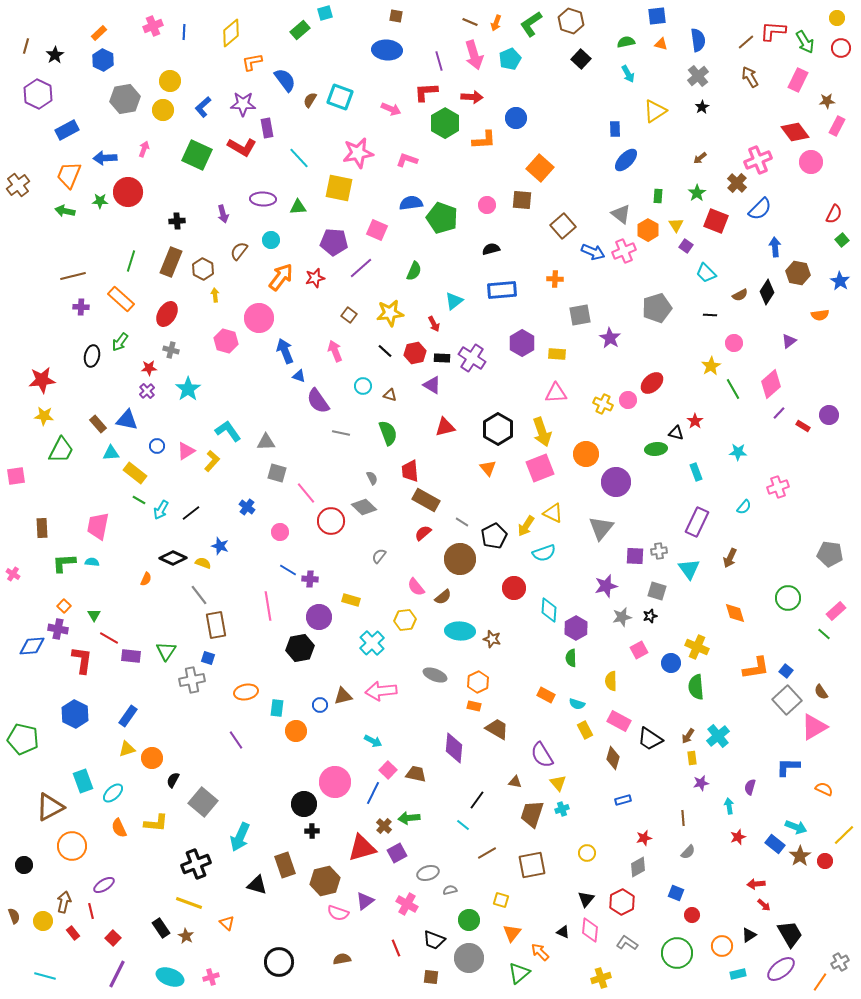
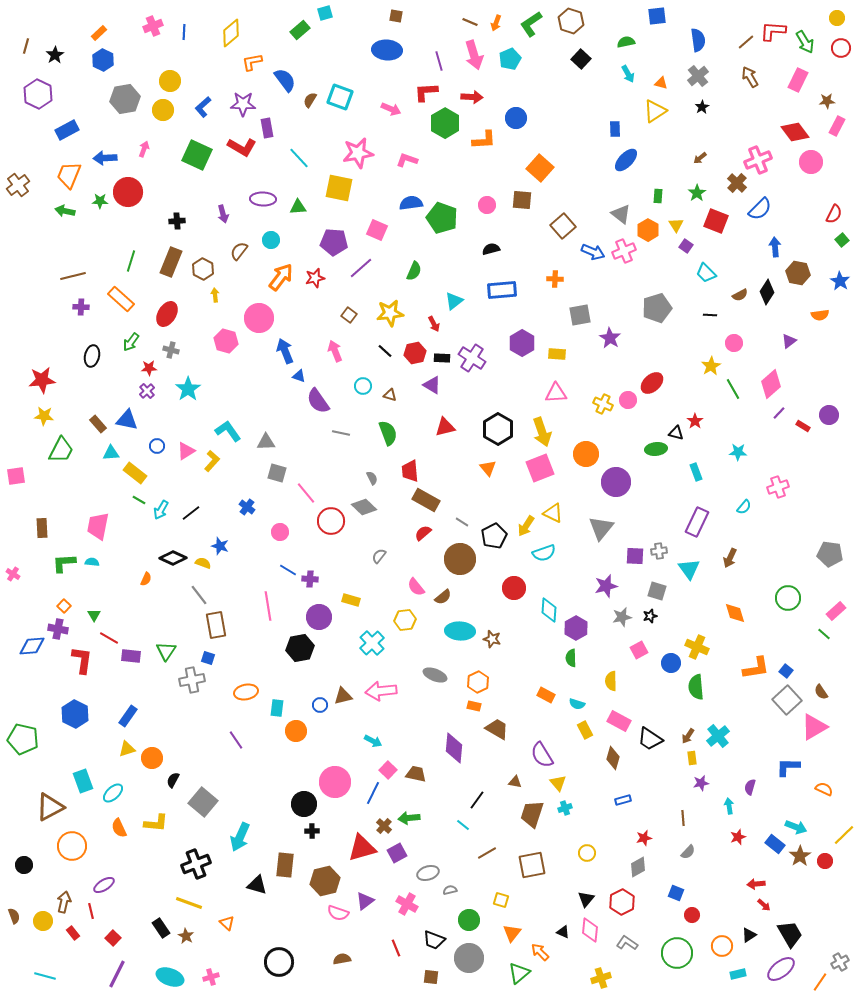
orange triangle at (661, 44): moved 39 px down
green arrow at (120, 342): moved 11 px right
cyan cross at (562, 809): moved 3 px right, 1 px up
brown rectangle at (285, 865): rotated 25 degrees clockwise
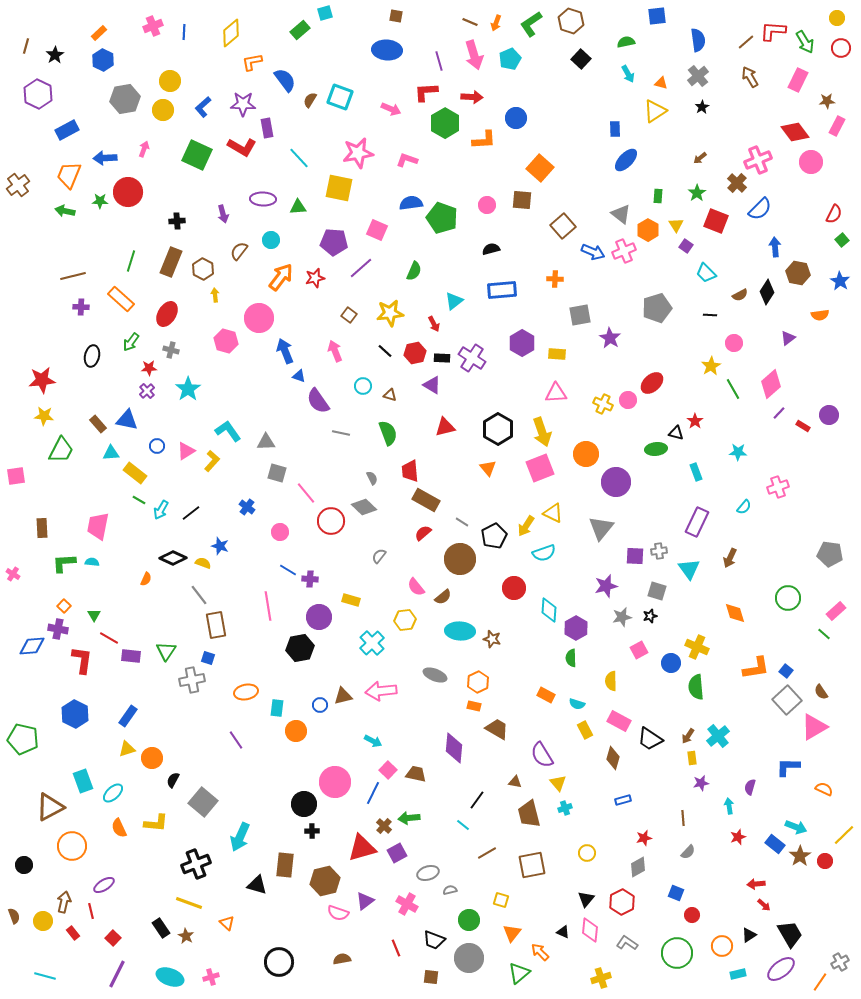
purple triangle at (789, 341): moved 1 px left, 3 px up
brown trapezoid at (532, 814): moved 3 px left; rotated 32 degrees counterclockwise
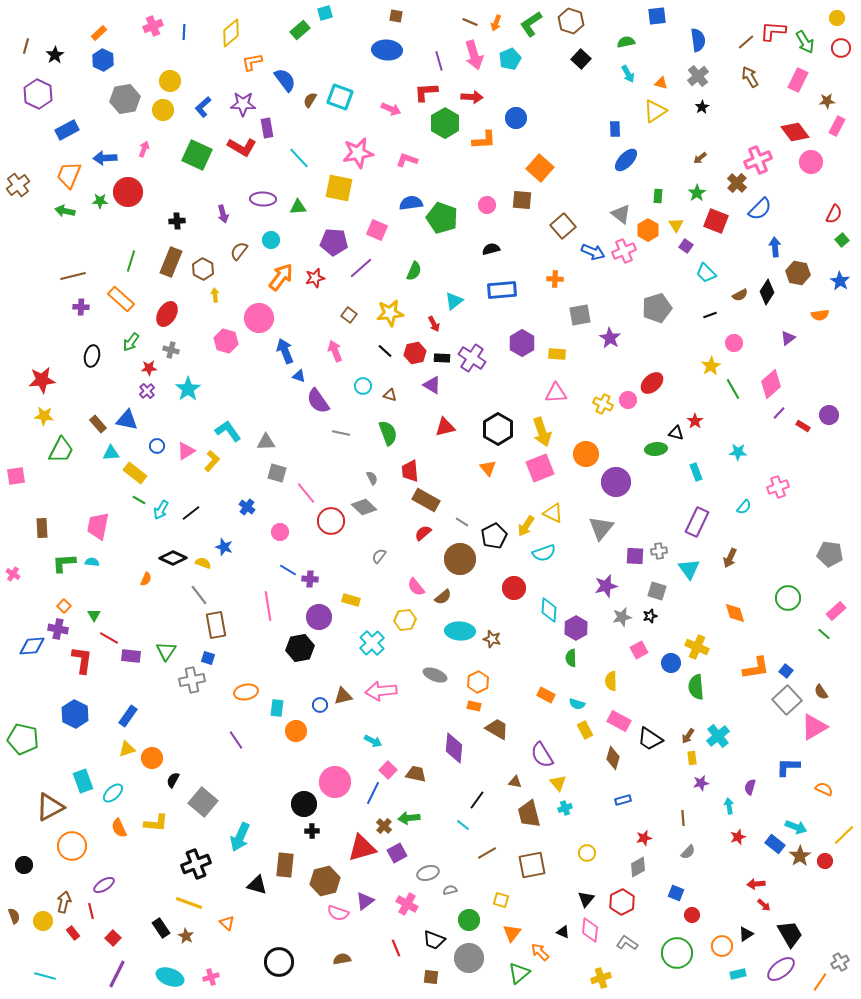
black line at (710, 315): rotated 24 degrees counterclockwise
blue star at (220, 546): moved 4 px right, 1 px down
black triangle at (749, 935): moved 3 px left, 1 px up
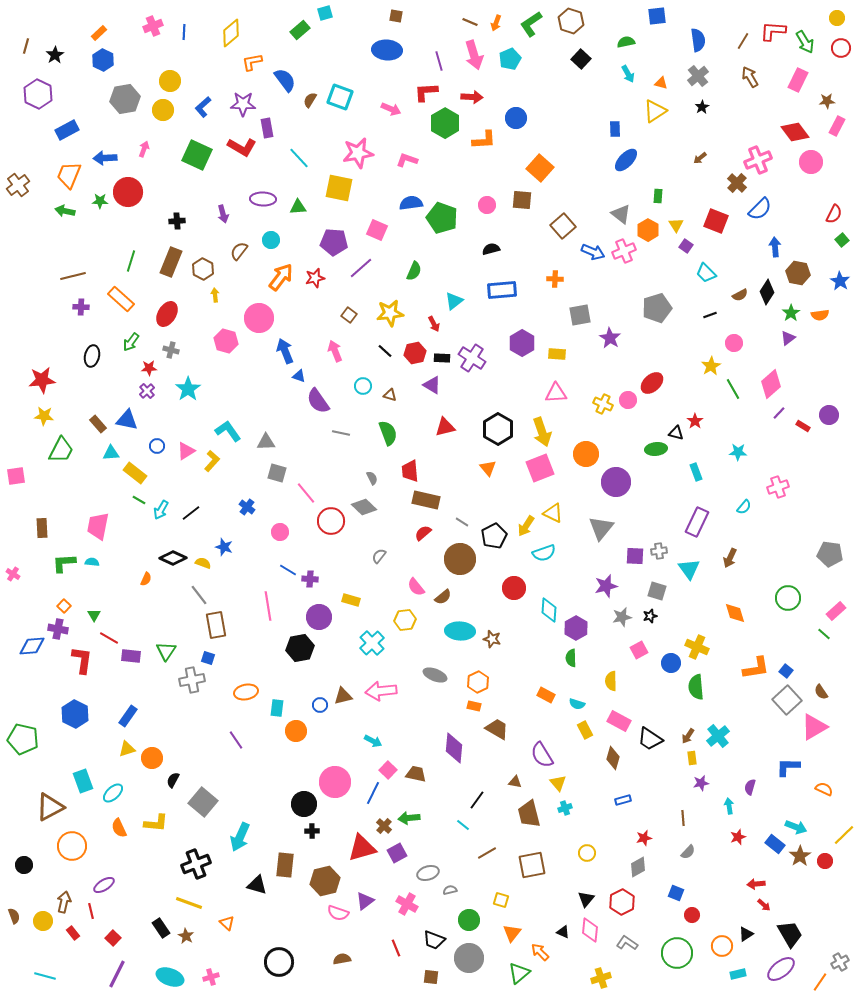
brown line at (746, 42): moved 3 px left, 1 px up; rotated 18 degrees counterclockwise
green star at (697, 193): moved 94 px right, 120 px down
brown rectangle at (426, 500): rotated 16 degrees counterclockwise
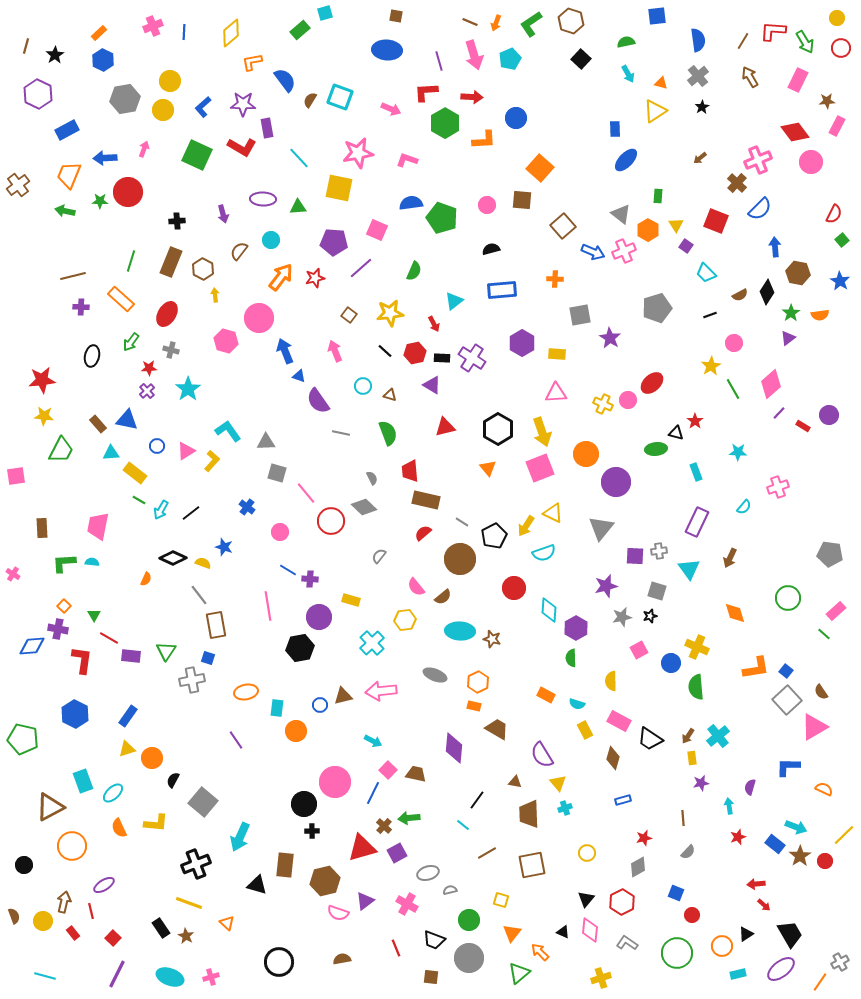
brown trapezoid at (529, 814): rotated 12 degrees clockwise
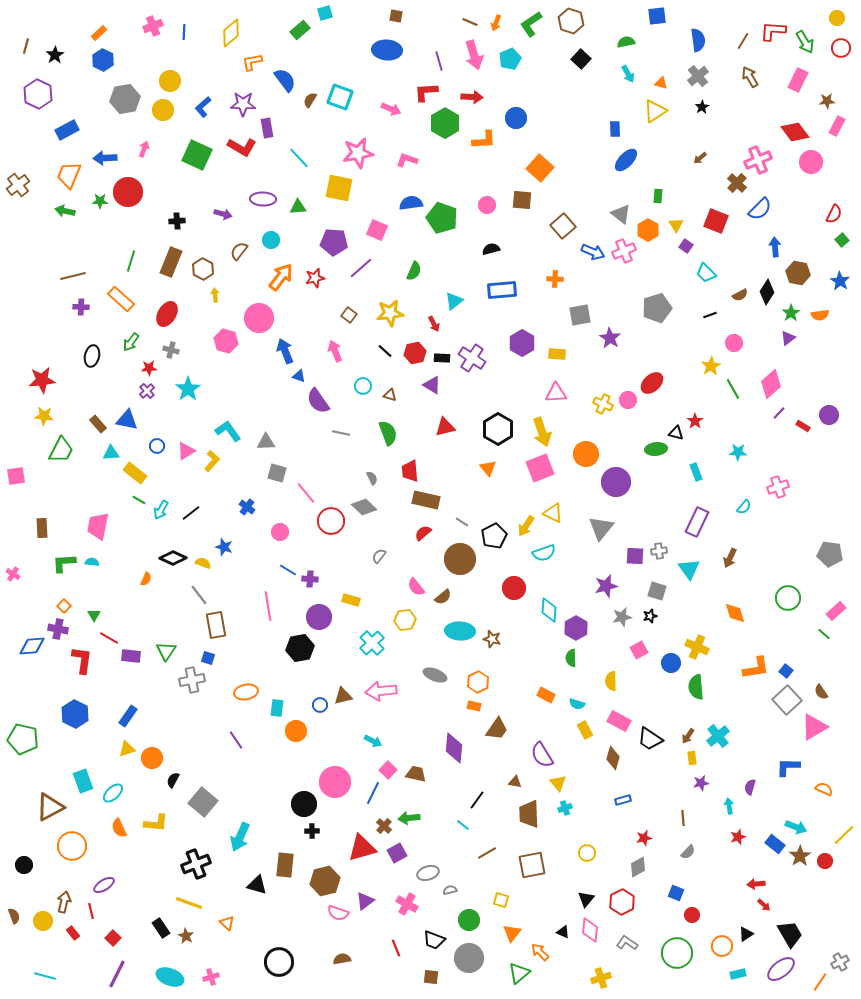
purple arrow at (223, 214): rotated 60 degrees counterclockwise
brown trapezoid at (497, 729): rotated 95 degrees clockwise
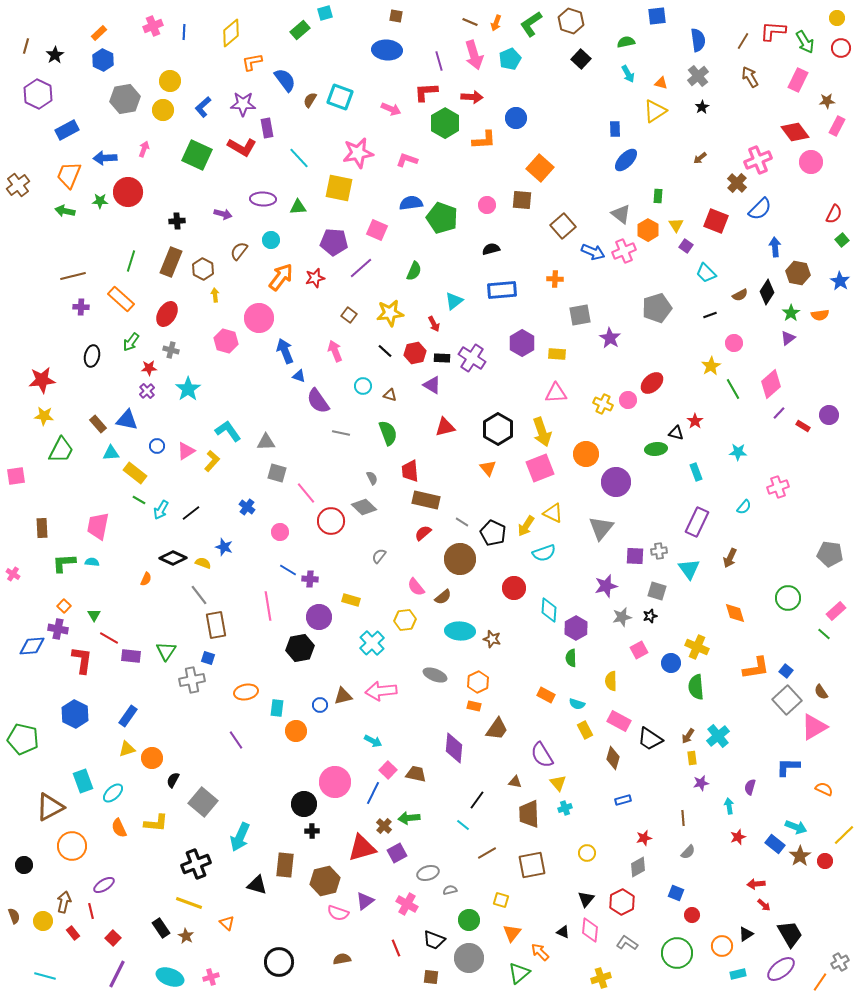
black pentagon at (494, 536): moved 1 px left, 3 px up; rotated 20 degrees counterclockwise
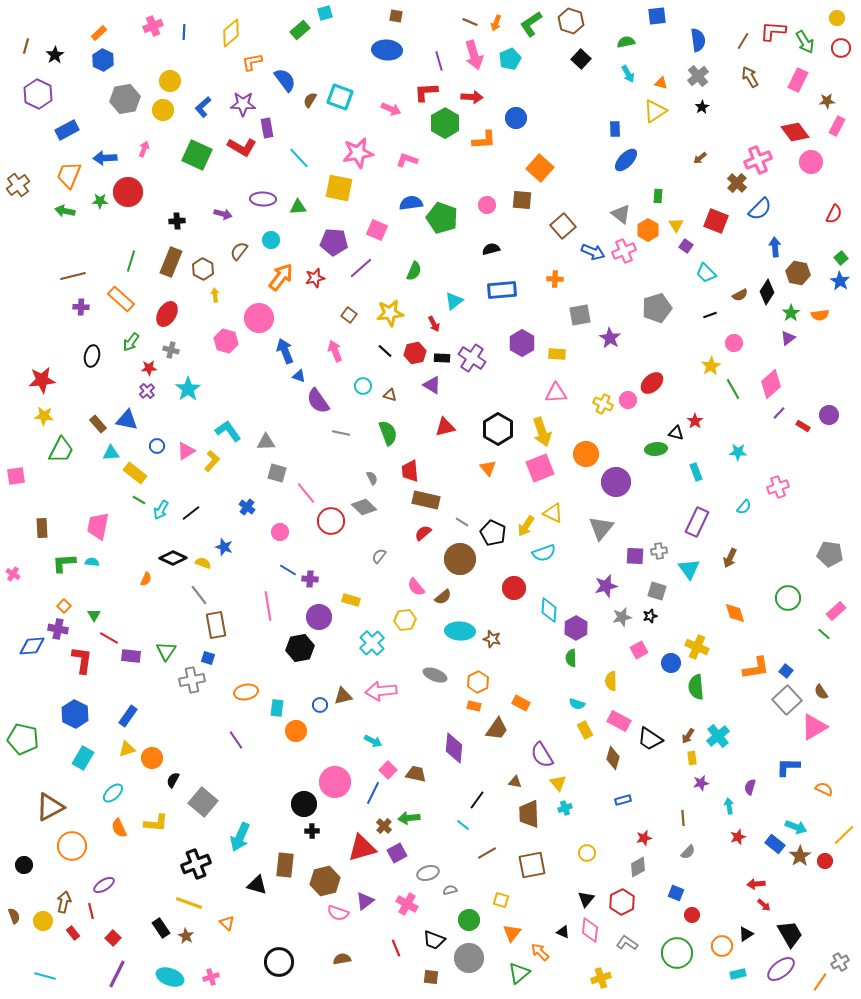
green square at (842, 240): moved 1 px left, 18 px down
orange rectangle at (546, 695): moved 25 px left, 8 px down
cyan rectangle at (83, 781): moved 23 px up; rotated 50 degrees clockwise
